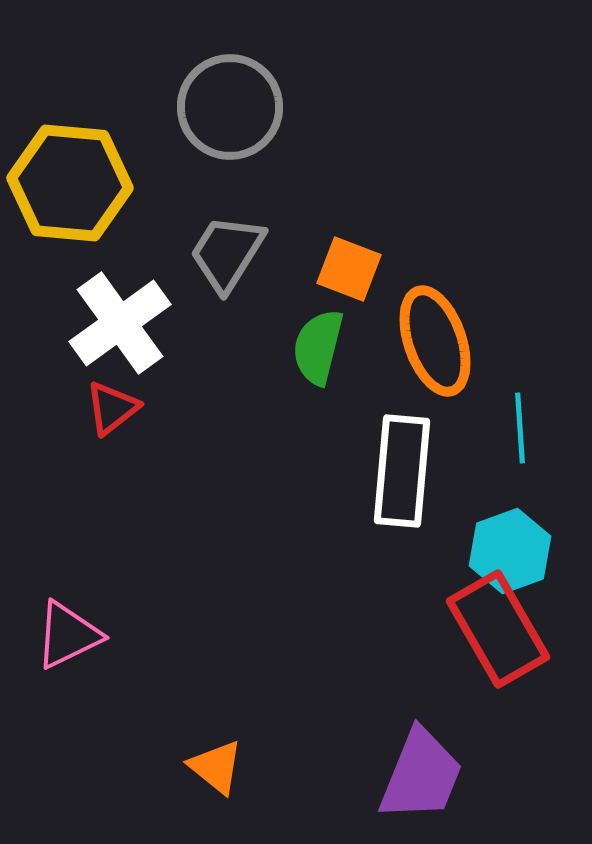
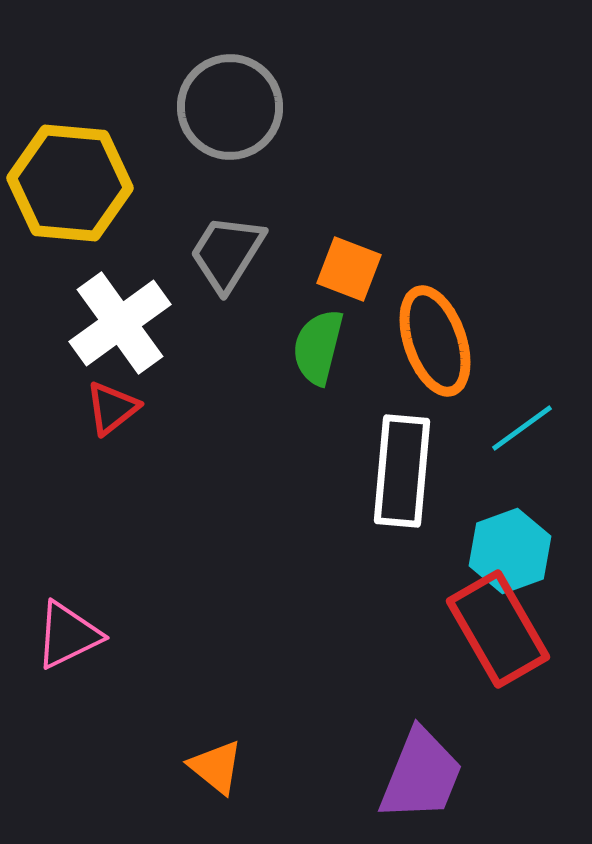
cyan line: moved 2 px right; rotated 58 degrees clockwise
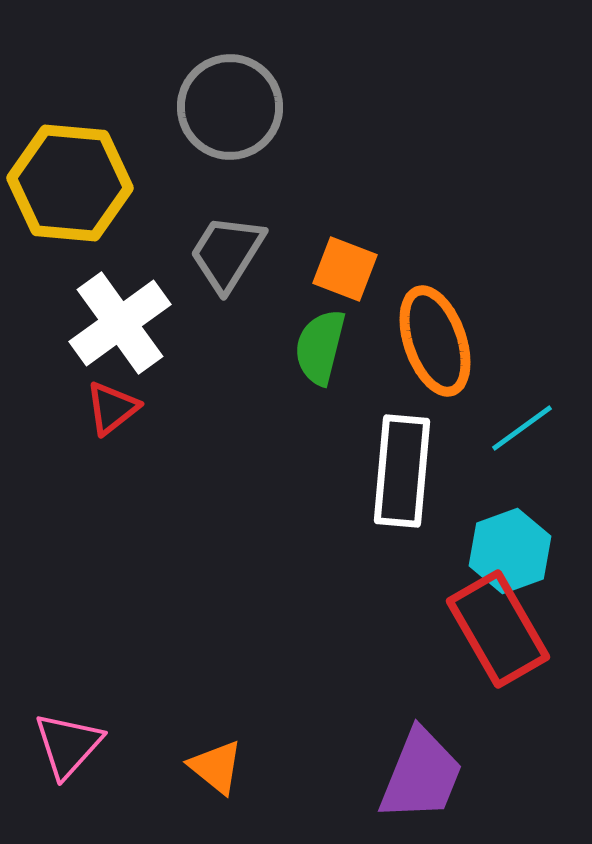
orange square: moved 4 px left
green semicircle: moved 2 px right
pink triangle: moved 110 px down; rotated 22 degrees counterclockwise
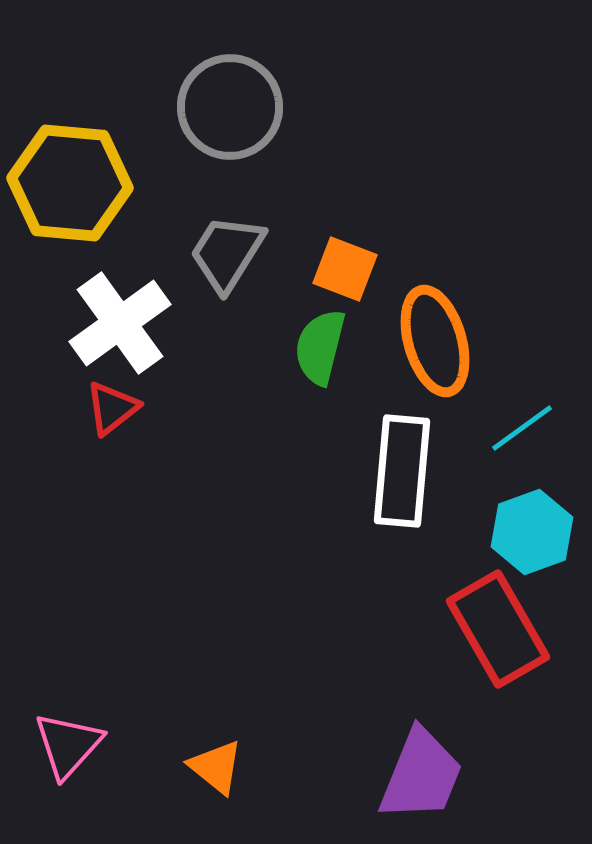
orange ellipse: rotated 3 degrees clockwise
cyan hexagon: moved 22 px right, 19 px up
